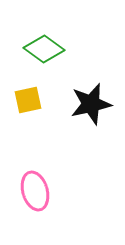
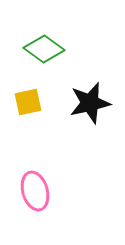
yellow square: moved 2 px down
black star: moved 1 px left, 1 px up
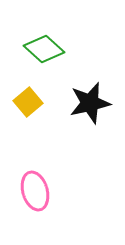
green diamond: rotated 6 degrees clockwise
yellow square: rotated 28 degrees counterclockwise
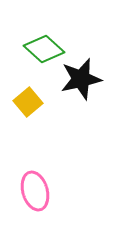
black star: moved 9 px left, 24 px up
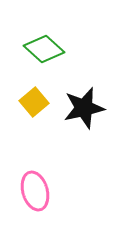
black star: moved 3 px right, 29 px down
yellow square: moved 6 px right
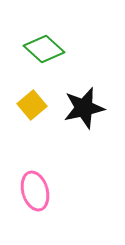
yellow square: moved 2 px left, 3 px down
